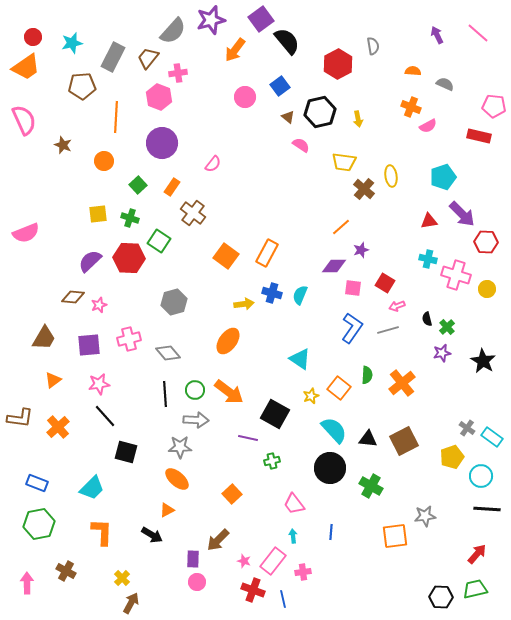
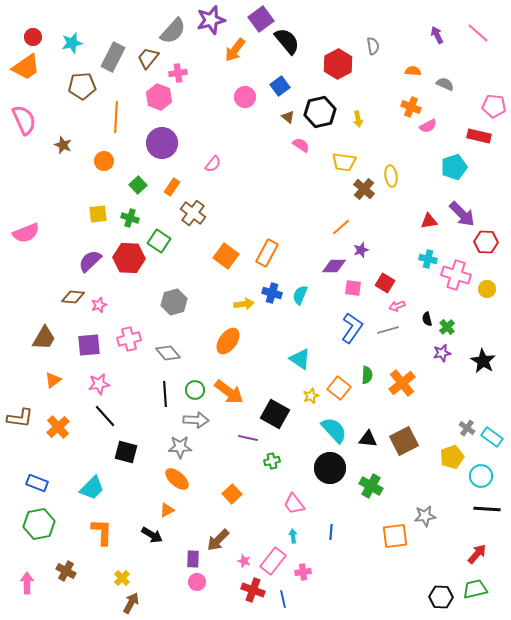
cyan pentagon at (443, 177): moved 11 px right, 10 px up
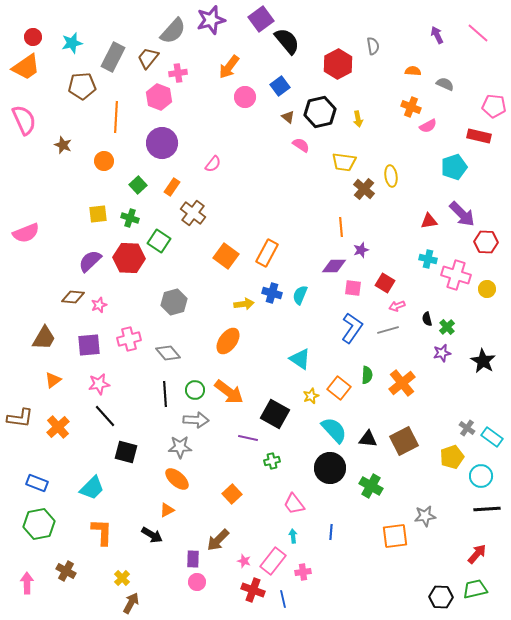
orange arrow at (235, 50): moved 6 px left, 17 px down
orange line at (341, 227): rotated 54 degrees counterclockwise
black line at (487, 509): rotated 8 degrees counterclockwise
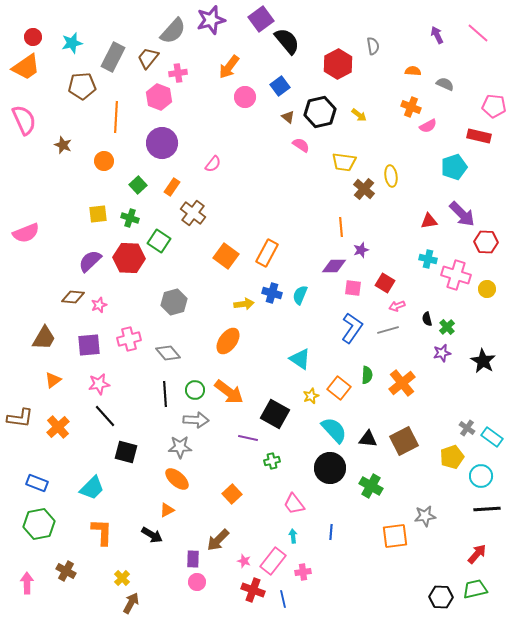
yellow arrow at (358, 119): moved 1 px right, 4 px up; rotated 42 degrees counterclockwise
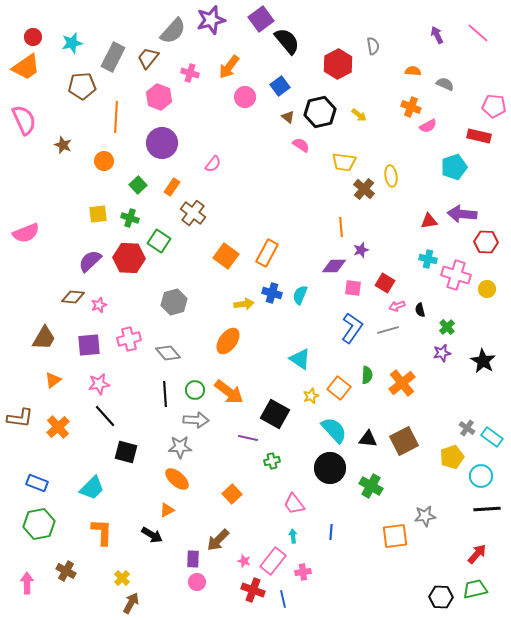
pink cross at (178, 73): moved 12 px right; rotated 24 degrees clockwise
purple arrow at (462, 214): rotated 140 degrees clockwise
black semicircle at (427, 319): moved 7 px left, 9 px up
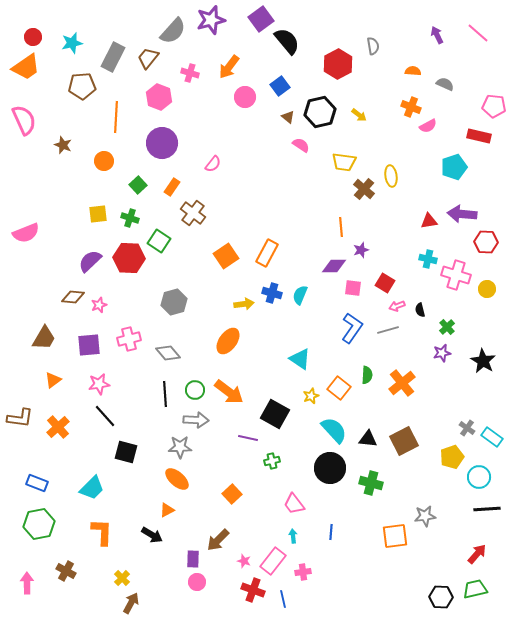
orange square at (226, 256): rotated 20 degrees clockwise
cyan circle at (481, 476): moved 2 px left, 1 px down
green cross at (371, 486): moved 3 px up; rotated 15 degrees counterclockwise
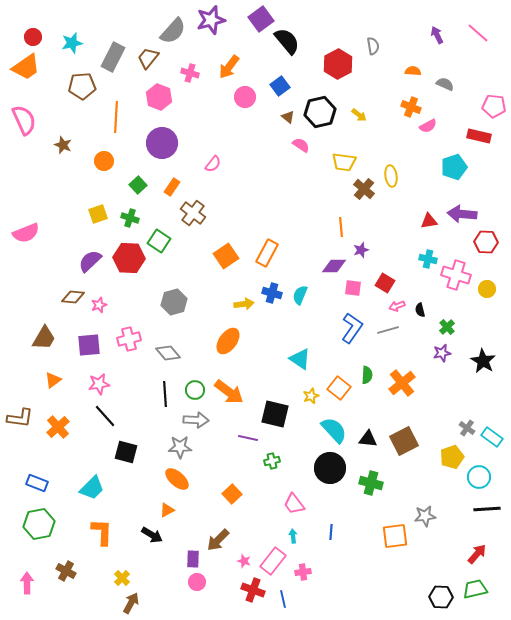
yellow square at (98, 214): rotated 12 degrees counterclockwise
black square at (275, 414): rotated 16 degrees counterclockwise
